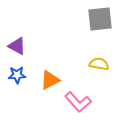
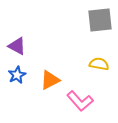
gray square: moved 1 px down
blue star: rotated 24 degrees counterclockwise
pink L-shape: moved 2 px right, 1 px up
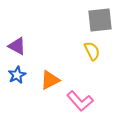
yellow semicircle: moved 7 px left, 13 px up; rotated 54 degrees clockwise
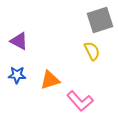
gray square: rotated 12 degrees counterclockwise
purple triangle: moved 2 px right, 5 px up
blue star: rotated 30 degrees clockwise
orange triangle: rotated 10 degrees clockwise
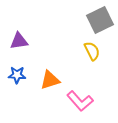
gray square: rotated 8 degrees counterclockwise
purple triangle: rotated 36 degrees counterclockwise
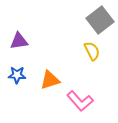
gray square: rotated 12 degrees counterclockwise
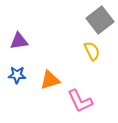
pink L-shape: rotated 16 degrees clockwise
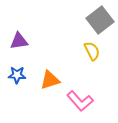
pink L-shape: rotated 16 degrees counterclockwise
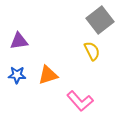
orange triangle: moved 2 px left, 5 px up
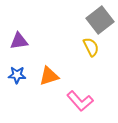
yellow semicircle: moved 1 px left, 4 px up
orange triangle: moved 1 px right, 1 px down
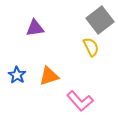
purple triangle: moved 16 px right, 13 px up
blue star: rotated 30 degrees clockwise
